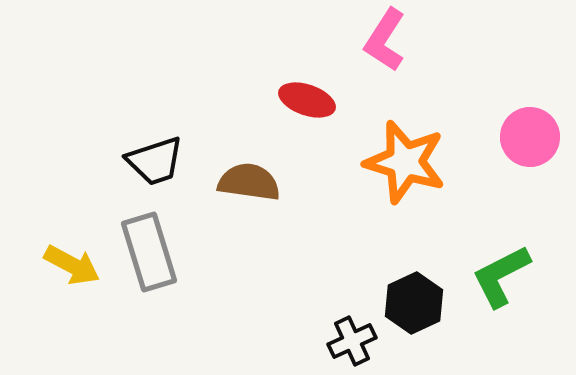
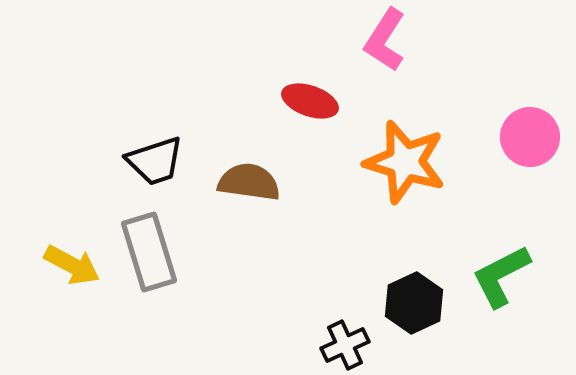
red ellipse: moved 3 px right, 1 px down
black cross: moved 7 px left, 4 px down
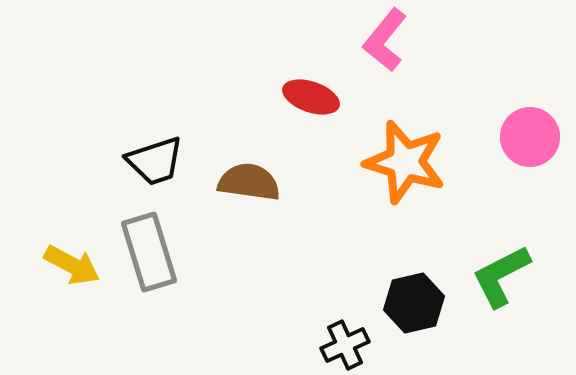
pink L-shape: rotated 6 degrees clockwise
red ellipse: moved 1 px right, 4 px up
black hexagon: rotated 12 degrees clockwise
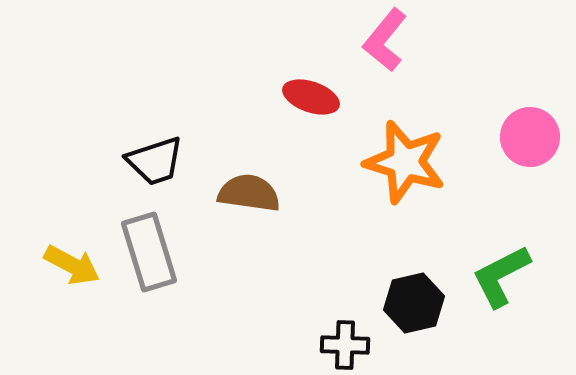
brown semicircle: moved 11 px down
black cross: rotated 27 degrees clockwise
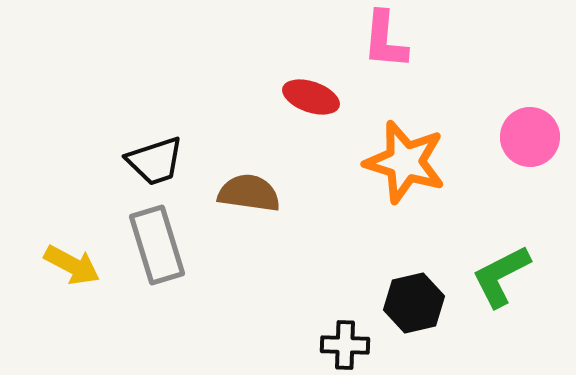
pink L-shape: rotated 34 degrees counterclockwise
gray rectangle: moved 8 px right, 7 px up
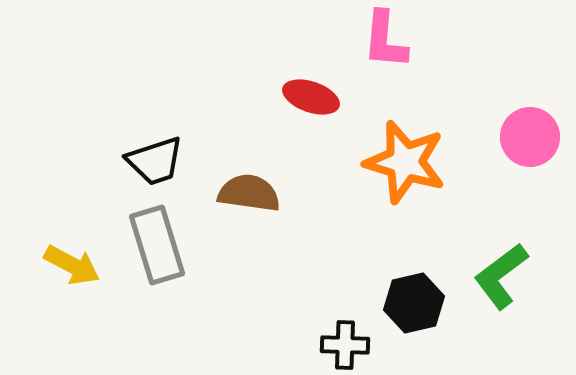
green L-shape: rotated 10 degrees counterclockwise
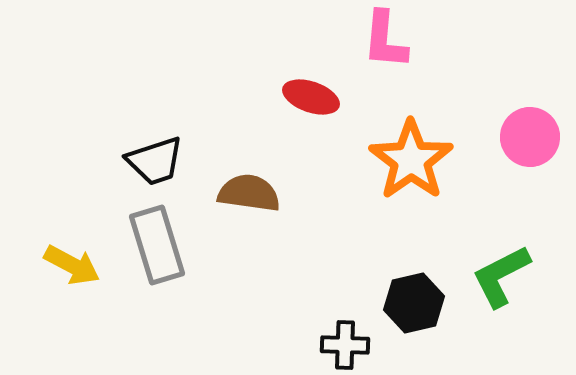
orange star: moved 6 px right, 2 px up; rotated 20 degrees clockwise
green L-shape: rotated 10 degrees clockwise
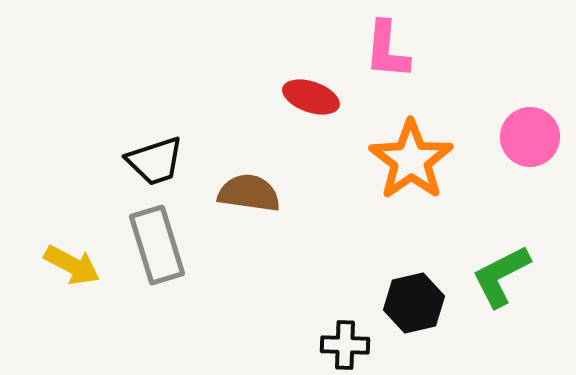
pink L-shape: moved 2 px right, 10 px down
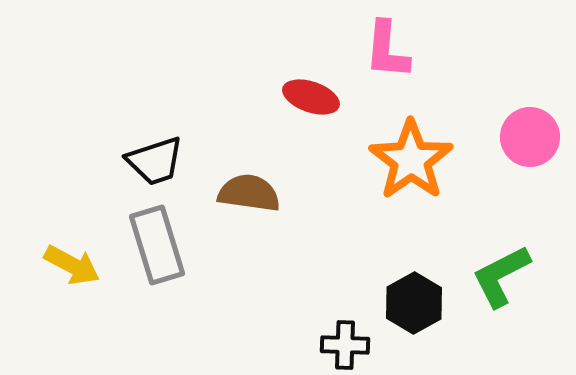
black hexagon: rotated 16 degrees counterclockwise
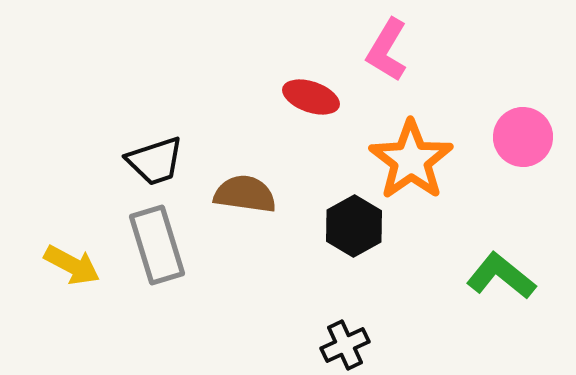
pink L-shape: rotated 26 degrees clockwise
pink circle: moved 7 px left
brown semicircle: moved 4 px left, 1 px down
green L-shape: rotated 66 degrees clockwise
black hexagon: moved 60 px left, 77 px up
black cross: rotated 27 degrees counterclockwise
